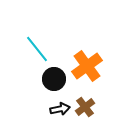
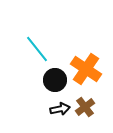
orange cross: moved 1 px left, 3 px down; rotated 20 degrees counterclockwise
black circle: moved 1 px right, 1 px down
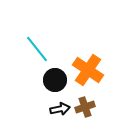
orange cross: moved 2 px right, 1 px down
brown cross: rotated 18 degrees clockwise
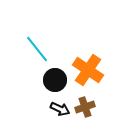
black arrow: rotated 36 degrees clockwise
